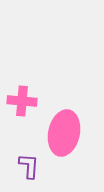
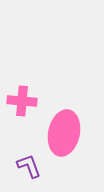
purple L-shape: rotated 24 degrees counterclockwise
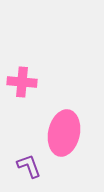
pink cross: moved 19 px up
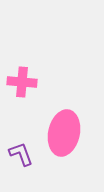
purple L-shape: moved 8 px left, 12 px up
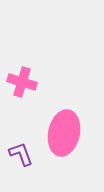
pink cross: rotated 12 degrees clockwise
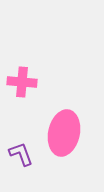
pink cross: rotated 12 degrees counterclockwise
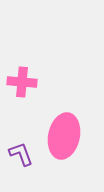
pink ellipse: moved 3 px down
